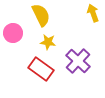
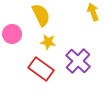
yellow arrow: moved 1 px up
pink circle: moved 1 px left, 1 px down
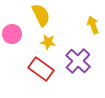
yellow arrow: moved 13 px down
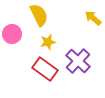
yellow semicircle: moved 2 px left
yellow arrow: moved 7 px up; rotated 30 degrees counterclockwise
yellow star: rotated 21 degrees counterclockwise
red rectangle: moved 4 px right
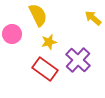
yellow semicircle: moved 1 px left
yellow star: moved 1 px right
purple cross: moved 1 px up
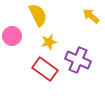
yellow arrow: moved 2 px left, 2 px up
pink circle: moved 2 px down
purple cross: rotated 20 degrees counterclockwise
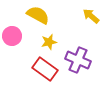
yellow semicircle: rotated 35 degrees counterclockwise
